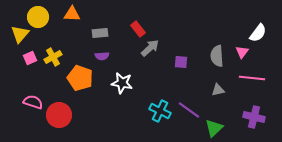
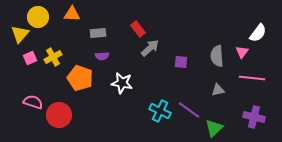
gray rectangle: moved 2 px left
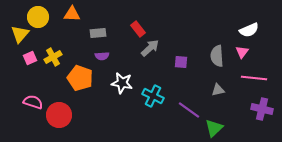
white semicircle: moved 9 px left, 3 px up; rotated 30 degrees clockwise
pink line: moved 2 px right
cyan cross: moved 7 px left, 15 px up
purple cross: moved 8 px right, 8 px up
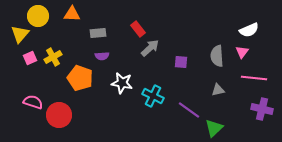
yellow circle: moved 1 px up
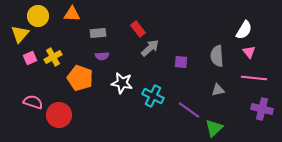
white semicircle: moved 5 px left; rotated 36 degrees counterclockwise
pink triangle: moved 7 px right; rotated 16 degrees counterclockwise
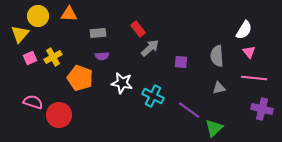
orange triangle: moved 3 px left
gray triangle: moved 1 px right, 2 px up
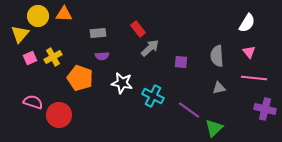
orange triangle: moved 5 px left
white semicircle: moved 3 px right, 7 px up
purple cross: moved 3 px right
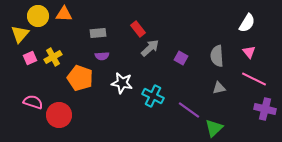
purple square: moved 4 px up; rotated 24 degrees clockwise
pink line: moved 1 px down; rotated 20 degrees clockwise
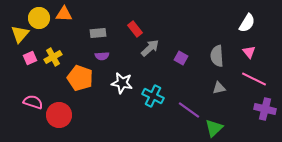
yellow circle: moved 1 px right, 2 px down
red rectangle: moved 3 px left
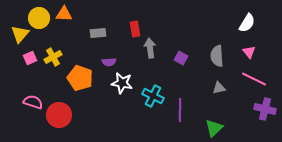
red rectangle: rotated 28 degrees clockwise
gray arrow: rotated 54 degrees counterclockwise
purple semicircle: moved 7 px right, 6 px down
purple line: moved 9 px left; rotated 55 degrees clockwise
